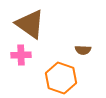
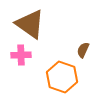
brown semicircle: rotated 112 degrees clockwise
orange hexagon: moved 1 px right, 1 px up
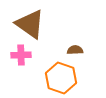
brown semicircle: moved 8 px left; rotated 63 degrees clockwise
orange hexagon: moved 1 px left, 1 px down
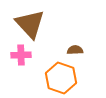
brown triangle: rotated 12 degrees clockwise
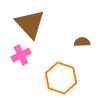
brown semicircle: moved 7 px right, 8 px up
pink cross: rotated 24 degrees counterclockwise
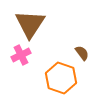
brown triangle: rotated 16 degrees clockwise
brown semicircle: moved 11 px down; rotated 56 degrees clockwise
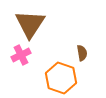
brown semicircle: rotated 28 degrees clockwise
